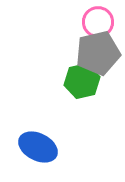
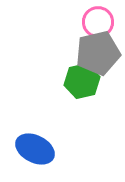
blue ellipse: moved 3 px left, 2 px down
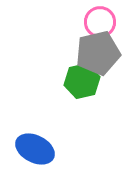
pink circle: moved 2 px right
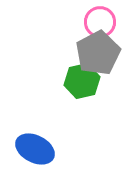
gray pentagon: rotated 15 degrees counterclockwise
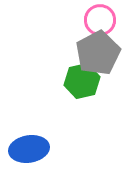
pink circle: moved 2 px up
blue ellipse: moved 6 px left; rotated 36 degrees counterclockwise
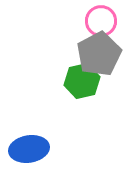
pink circle: moved 1 px right, 1 px down
gray pentagon: moved 1 px right, 1 px down
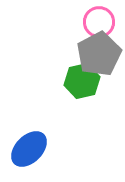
pink circle: moved 2 px left, 1 px down
blue ellipse: rotated 36 degrees counterclockwise
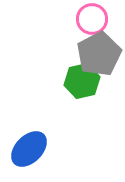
pink circle: moved 7 px left, 3 px up
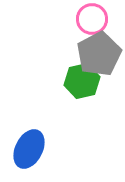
blue ellipse: rotated 18 degrees counterclockwise
